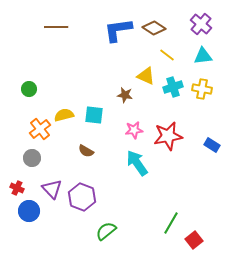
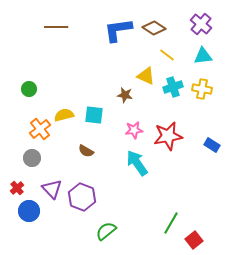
red cross: rotated 24 degrees clockwise
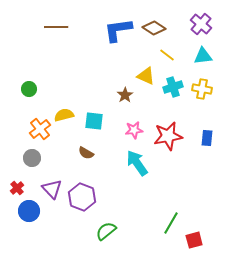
brown star: rotated 28 degrees clockwise
cyan square: moved 6 px down
blue rectangle: moved 5 px left, 7 px up; rotated 63 degrees clockwise
brown semicircle: moved 2 px down
red square: rotated 24 degrees clockwise
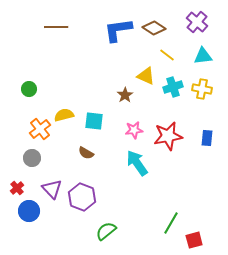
purple cross: moved 4 px left, 2 px up
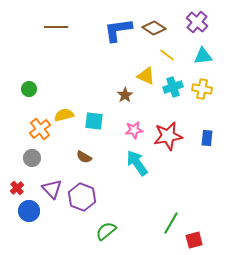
brown semicircle: moved 2 px left, 4 px down
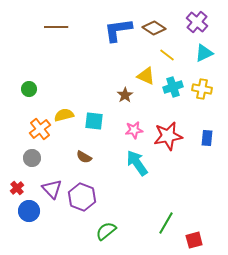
cyan triangle: moved 1 px right, 3 px up; rotated 18 degrees counterclockwise
green line: moved 5 px left
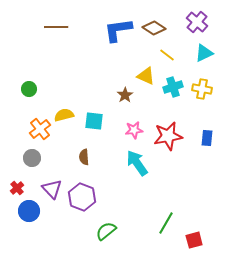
brown semicircle: rotated 56 degrees clockwise
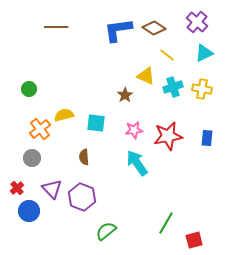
cyan square: moved 2 px right, 2 px down
